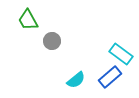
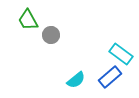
gray circle: moved 1 px left, 6 px up
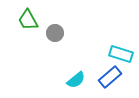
gray circle: moved 4 px right, 2 px up
cyan rectangle: rotated 20 degrees counterclockwise
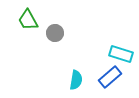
cyan semicircle: rotated 42 degrees counterclockwise
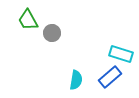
gray circle: moved 3 px left
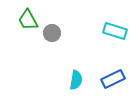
cyan rectangle: moved 6 px left, 23 px up
blue rectangle: moved 3 px right, 2 px down; rotated 15 degrees clockwise
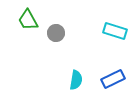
gray circle: moved 4 px right
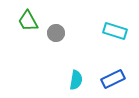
green trapezoid: moved 1 px down
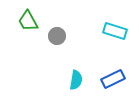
gray circle: moved 1 px right, 3 px down
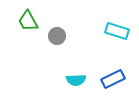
cyan rectangle: moved 2 px right
cyan semicircle: rotated 78 degrees clockwise
